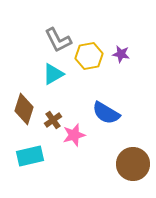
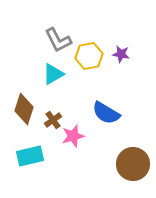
pink star: moved 1 px left, 1 px down
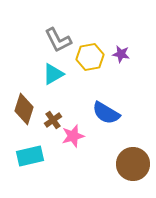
yellow hexagon: moved 1 px right, 1 px down
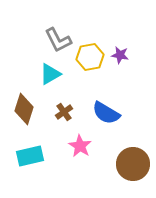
purple star: moved 1 px left, 1 px down
cyan triangle: moved 3 px left
brown cross: moved 11 px right, 8 px up
pink star: moved 7 px right, 10 px down; rotated 25 degrees counterclockwise
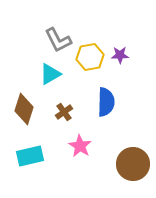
purple star: rotated 12 degrees counterclockwise
blue semicircle: moved 11 px up; rotated 120 degrees counterclockwise
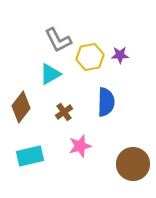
brown diamond: moved 3 px left, 2 px up; rotated 20 degrees clockwise
pink star: rotated 25 degrees clockwise
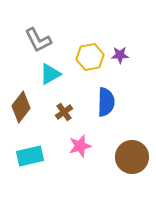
gray L-shape: moved 20 px left
brown circle: moved 1 px left, 7 px up
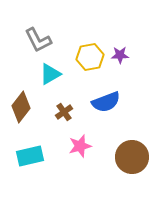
blue semicircle: rotated 68 degrees clockwise
